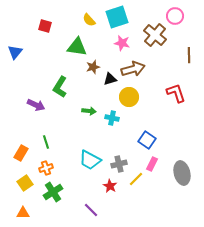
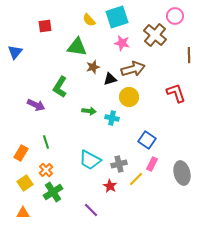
red square: rotated 24 degrees counterclockwise
orange cross: moved 2 px down; rotated 24 degrees counterclockwise
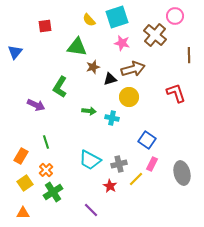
orange rectangle: moved 3 px down
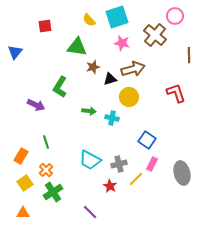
purple line: moved 1 px left, 2 px down
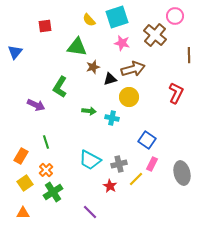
red L-shape: rotated 45 degrees clockwise
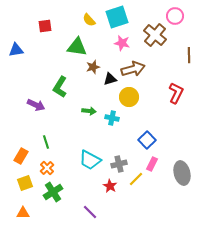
blue triangle: moved 1 px right, 2 px up; rotated 42 degrees clockwise
blue square: rotated 12 degrees clockwise
orange cross: moved 1 px right, 2 px up
yellow square: rotated 14 degrees clockwise
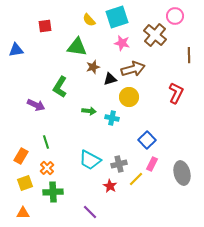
green cross: rotated 30 degrees clockwise
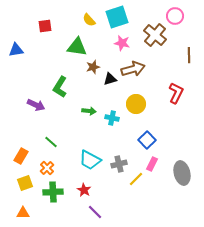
yellow circle: moved 7 px right, 7 px down
green line: moved 5 px right; rotated 32 degrees counterclockwise
red star: moved 26 px left, 4 px down
purple line: moved 5 px right
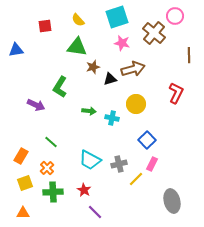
yellow semicircle: moved 11 px left
brown cross: moved 1 px left, 2 px up
gray ellipse: moved 10 px left, 28 px down
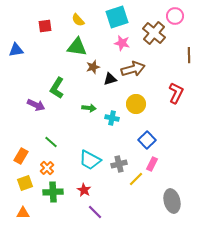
green L-shape: moved 3 px left, 1 px down
green arrow: moved 3 px up
